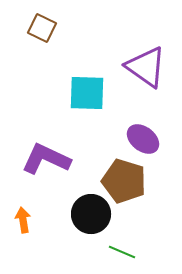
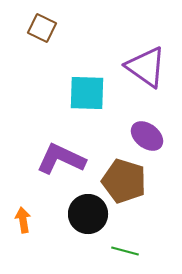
purple ellipse: moved 4 px right, 3 px up
purple L-shape: moved 15 px right
black circle: moved 3 px left
green line: moved 3 px right, 1 px up; rotated 8 degrees counterclockwise
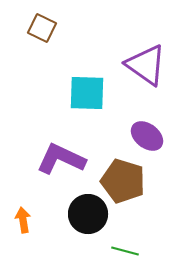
purple triangle: moved 2 px up
brown pentagon: moved 1 px left
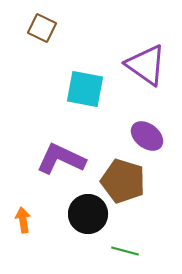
cyan square: moved 2 px left, 4 px up; rotated 9 degrees clockwise
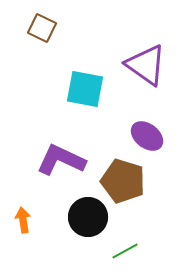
purple L-shape: moved 1 px down
black circle: moved 3 px down
green line: rotated 44 degrees counterclockwise
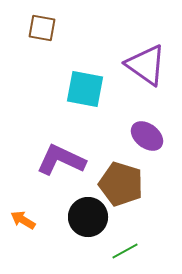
brown square: rotated 16 degrees counterclockwise
brown pentagon: moved 2 px left, 3 px down
orange arrow: rotated 50 degrees counterclockwise
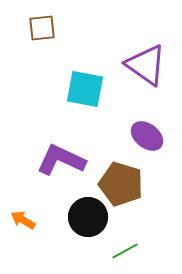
brown square: rotated 16 degrees counterclockwise
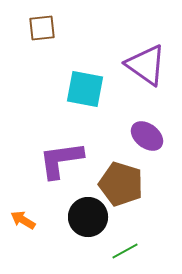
purple L-shape: rotated 33 degrees counterclockwise
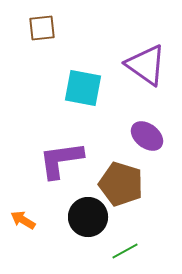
cyan square: moved 2 px left, 1 px up
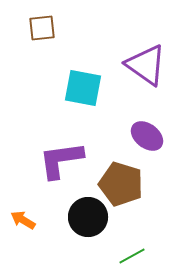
green line: moved 7 px right, 5 px down
